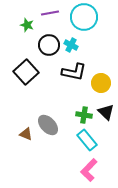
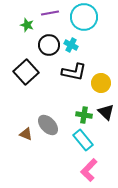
cyan rectangle: moved 4 px left
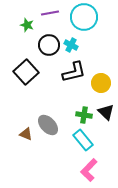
black L-shape: rotated 25 degrees counterclockwise
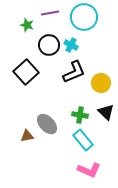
black L-shape: rotated 10 degrees counterclockwise
green cross: moved 4 px left
gray ellipse: moved 1 px left, 1 px up
brown triangle: moved 1 px right, 2 px down; rotated 32 degrees counterclockwise
pink L-shape: rotated 110 degrees counterclockwise
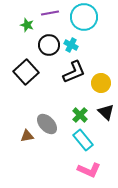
green cross: rotated 35 degrees clockwise
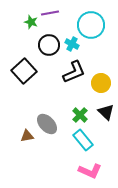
cyan circle: moved 7 px right, 8 px down
green star: moved 4 px right, 3 px up
cyan cross: moved 1 px right, 1 px up
black square: moved 2 px left, 1 px up
pink L-shape: moved 1 px right, 1 px down
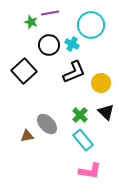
pink L-shape: rotated 15 degrees counterclockwise
